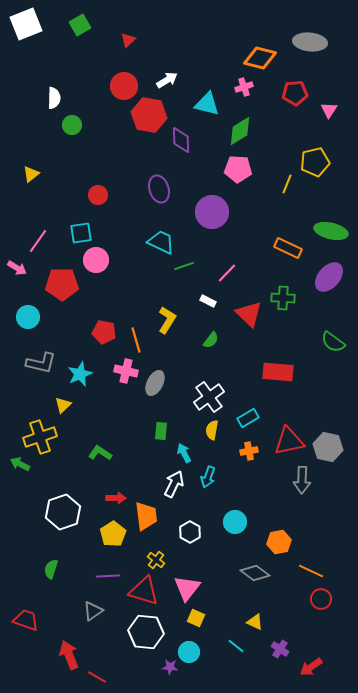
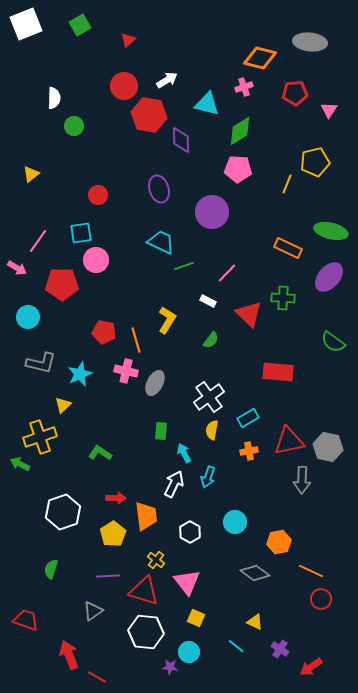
green circle at (72, 125): moved 2 px right, 1 px down
pink triangle at (187, 588): moved 6 px up; rotated 16 degrees counterclockwise
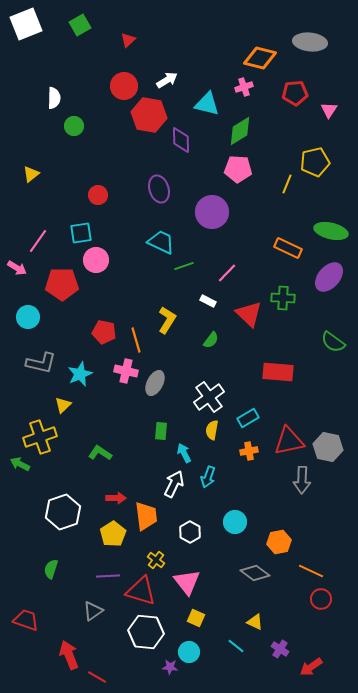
red triangle at (144, 591): moved 3 px left
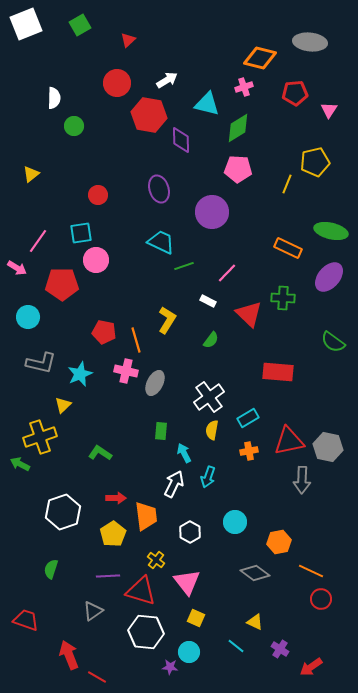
red circle at (124, 86): moved 7 px left, 3 px up
green diamond at (240, 131): moved 2 px left, 3 px up
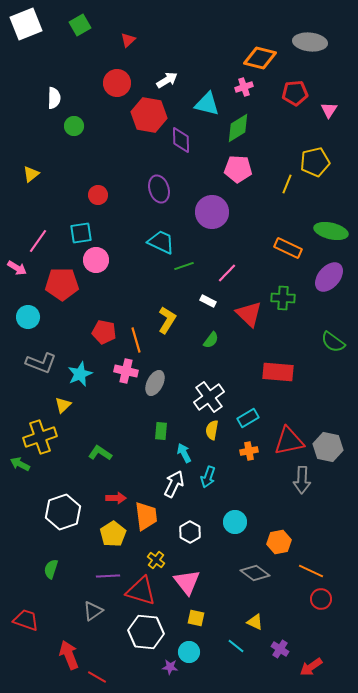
gray L-shape at (41, 363): rotated 8 degrees clockwise
yellow square at (196, 618): rotated 12 degrees counterclockwise
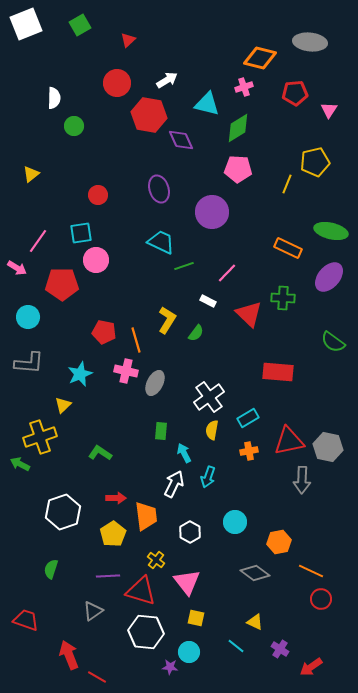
purple diamond at (181, 140): rotated 24 degrees counterclockwise
green semicircle at (211, 340): moved 15 px left, 7 px up
gray L-shape at (41, 363): moved 12 px left; rotated 16 degrees counterclockwise
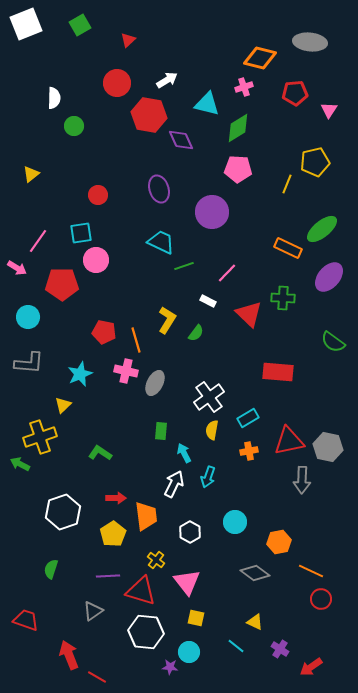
green ellipse at (331, 231): moved 9 px left, 2 px up; rotated 52 degrees counterclockwise
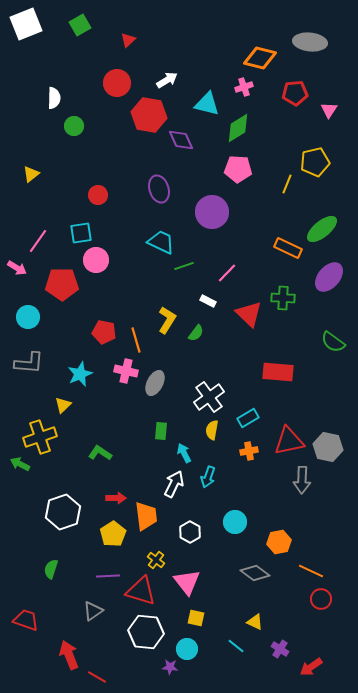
cyan circle at (189, 652): moved 2 px left, 3 px up
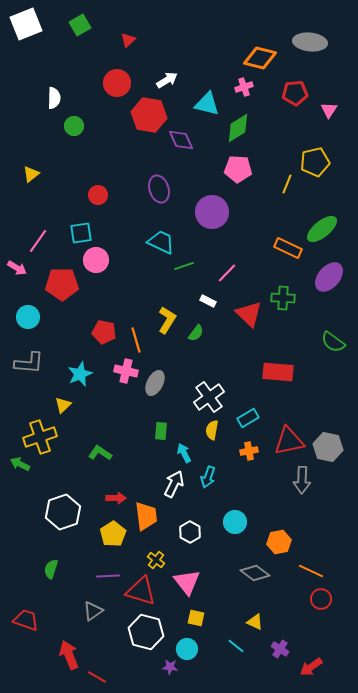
white hexagon at (146, 632): rotated 8 degrees clockwise
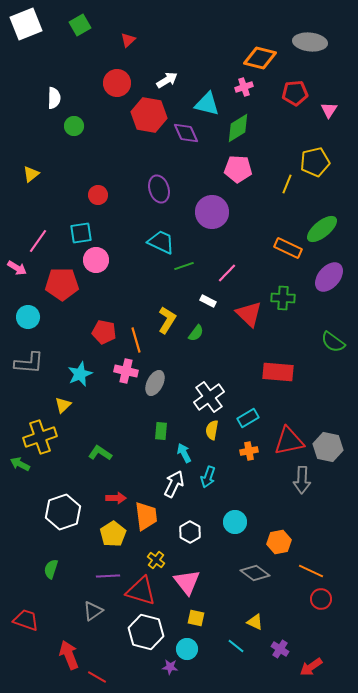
purple diamond at (181, 140): moved 5 px right, 7 px up
